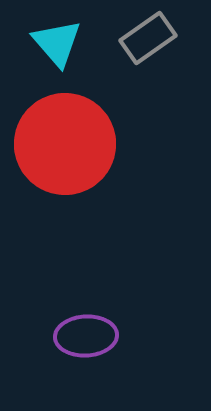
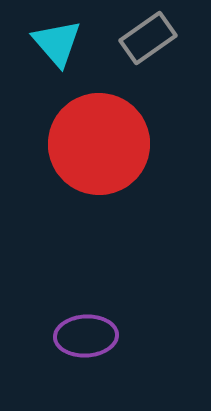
red circle: moved 34 px right
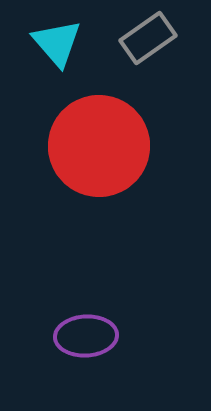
red circle: moved 2 px down
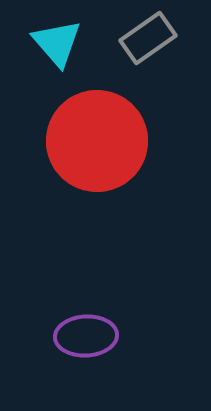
red circle: moved 2 px left, 5 px up
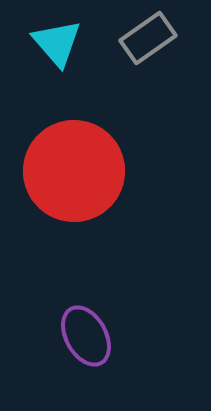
red circle: moved 23 px left, 30 px down
purple ellipse: rotated 64 degrees clockwise
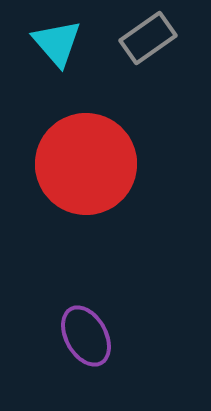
red circle: moved 12 px right, 7 px up
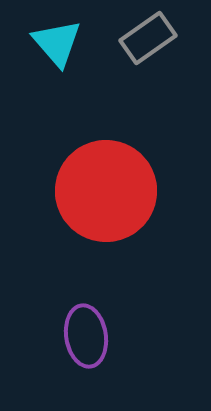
red circle: moved 20 px right, 27 px down
purple ellipse: rotated 20 degrees clockwise
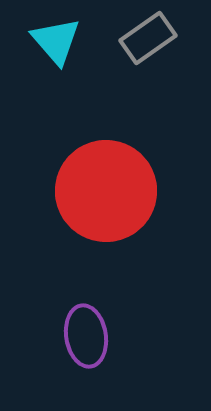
cyan triangle: moved 1 px left, 2 px up
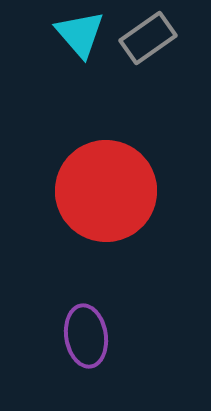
cyan triangle: moved 24 px right, 7 px up
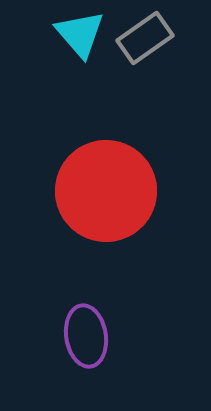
gray rectangle: moved 3 px left
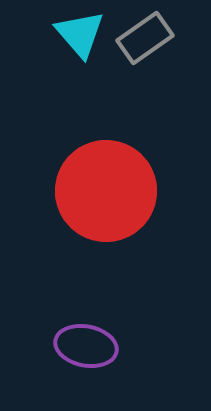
purple ellipse: moved 10 px down; rotated 70 degrees counterclockwise
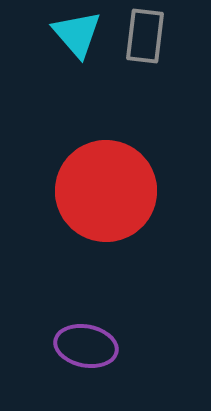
cyan triangle: moved 3 px left
gray rectangle: moved 2 px up; rotated 48 degrees counterclockwise
